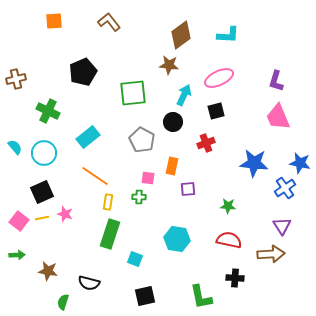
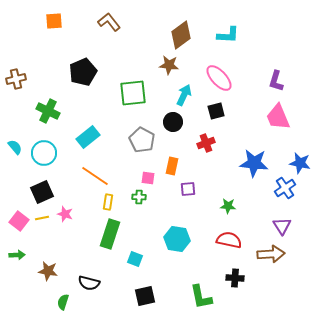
pink ellipse at (219, 78): rotated 72 degrees clockwise
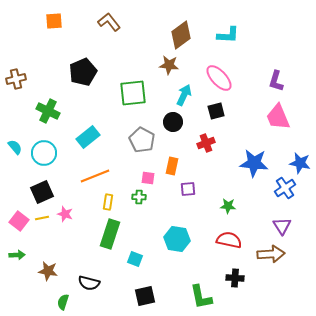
orange line at (95, 176): rotated 56 degrees counterclockwise
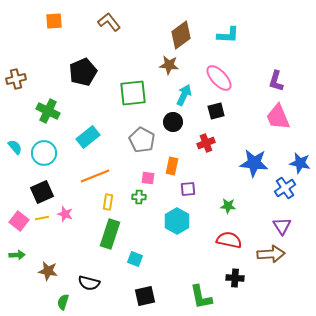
cyan hexagon at (177, 239): moved 18 px up; rotated 20 degrees clockwise
